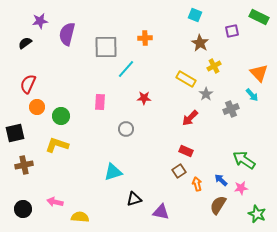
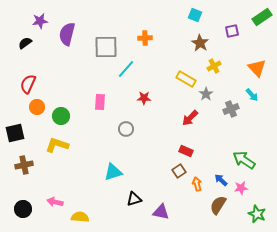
green rectangle: moved 3 px right; rotated 60 degrees counterclockwise
orange triangle: moved 2 px left, 5 px up
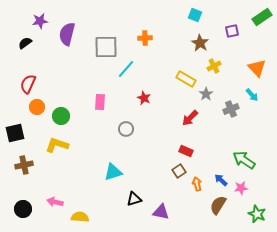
red star: rotated 24 degrees clockwise
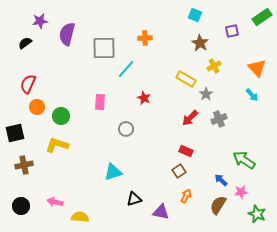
gray square: moved 2 px left, 1 px down
gray cross: moved 12 px left, 10 px down
orange arrow: moved 11 px left, 12 px down; rotated 40 degrees clockwise
pink star: moved 4 px down
black circle: moved 2 px left, 3 px up
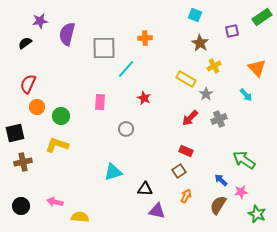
cyan arrow: moved 6 px left
brown cross: moved 1 px left, 3 px up
black triangle: moved 11 px right, 10 px up; rotated 21 degrees clockwise
purple triangle: moved 4 px left, 1 px up
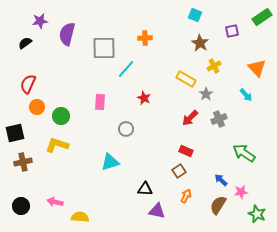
green arrow: moved 7 px up
cyan triangle: moved 3 px left, 10 px up
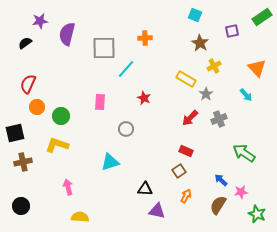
pink arrow: moved 13 px right, 15 px up; rotated 63 degrees clockwise
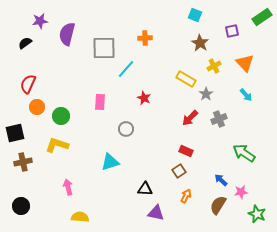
orange triangle: moved 12 px left, 5 px up
purple triangle: moved 1 px left, 2 px down
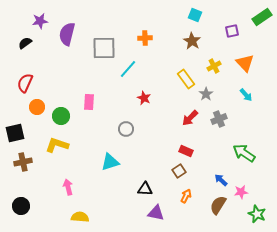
brown star: moved 8 px left, 2 px up
cyan line: moved 2 px right
yellow rectangle: rotated 24 degrees clockwise
red semicircle: moved 3 px left, 1 px up
pink rectangle: moved 11 px left
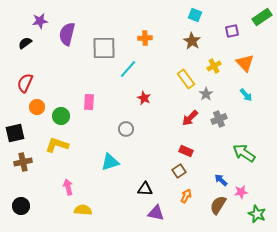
yellow semicircle: moved 3 px right, 7 px up
